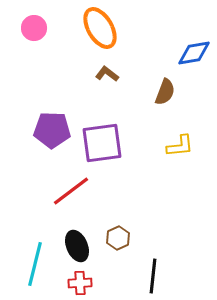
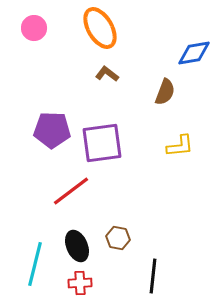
brown hexagon: rotated 25 degrees counterclockwise
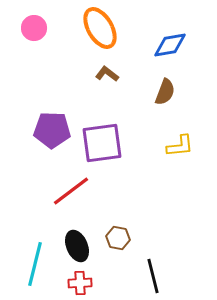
blue diamond: moved 24 px left, 8 px up
black line: rotated 20 degrees counterclockwise
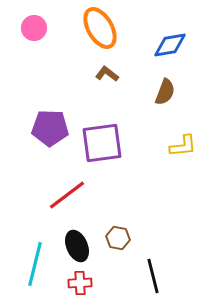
purple pentagon: moved 2 px left, 2 px up
yellow L-shape: moved 3 px right
red line: moved 4 px left, 4 px down
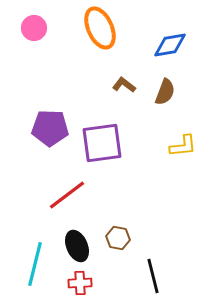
orange ellipse: rotated 6 degrees clockwise
brown L-shape: moved 17 px right, 11 px down
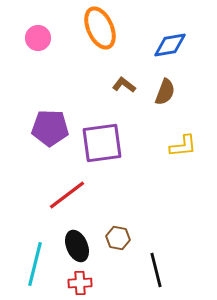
pink circle: moved 4 px right, 10 px down
black line: moved 3 px right, 6 px up
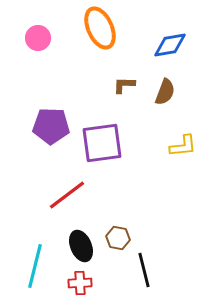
brown L-shape: rotated 35 degrees counterclockwise
purple pentagon: moved 1 px right, 2 px up
black ellipse: moved 4 px right
cyan line: moved 2 px down
black line: moved 12 px left
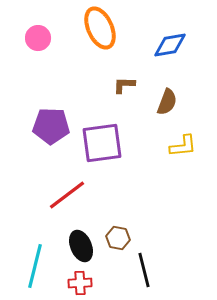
brown semicircle: moved 2 px right, 10 px down
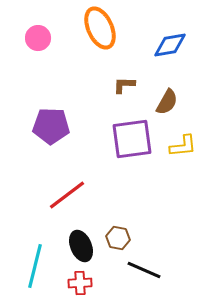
brown semicircle: rotated 8 degrees clockwise
purple square: moved 30 px right, 4 px up
black line: rotated 52 degrees counterclockwise
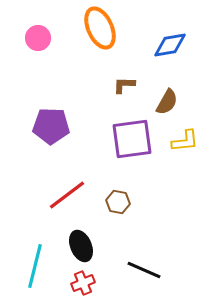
yellow L-shape: moved 2 px right, 5 px up
brown hexagon: moved 36 px up
red cross: moved 3 px right; rotated 20 degrees counterclockwise
